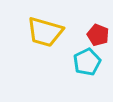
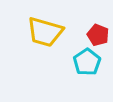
cyan pentagon: rotated 8 degrees counterclockwise
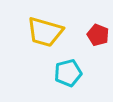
cyan pentagon: moved 19 px left, 11 px down; rotated 20 degrees clockwise
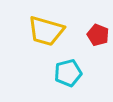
yellow trapezoid: moved 1 px right, 1 px up
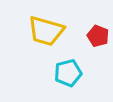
red pentagon: moved 1 px down
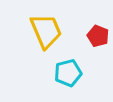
yellow trapezoid: rotated 129 degrees counterclockwise
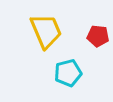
red pentagon: rotated 15 degrees counterclockwise
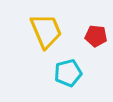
red pentagon: moved 2 px left
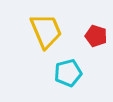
red pentagon: rotated 10 degrees clockwise
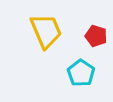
cyan pentagon: moved 13 px right; rotated 24 degrees counterclockwise
